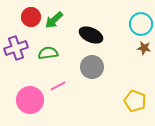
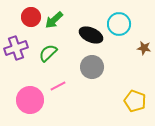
cyan circle: moved 22 px left
green semicircle: rotated 36 degrees counterclockwise
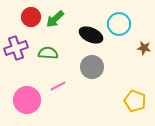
green arrow: moved 1 px right, 1 px up
green semicircle: rotated 48 degrees clockwise
pink circle: moved 3 px left
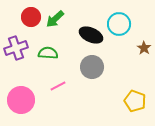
brown star: rotated 24 degrees clockwise
pink circle: moved 6 px left
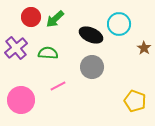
purple cross: rotated 20 degrees counterclockwise
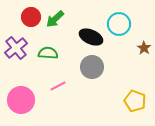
black ellipse: moved 2 px down
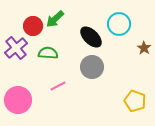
red circle: moved 2 px right, 9 px down
black ellipse: rotated 20 degrees clockwise
pink circle: moved 3 px left
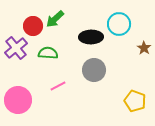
black ellipse: rotated 45 degrees counterclockwise
gray circle: moved 2 px right, 3 px down
